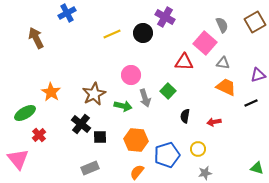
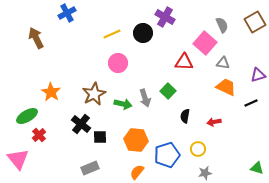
pink circle: moved 13 px left, 12 px up
green arrow: moved 2 px up
green ellipse: moved 2 px right, 3 px down
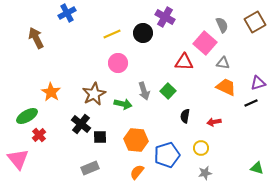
purple triangle: moved 8 px down
gray arrow: moved 1 px left, 7 px up
yellow circle: moved 3 px right, 1 px up
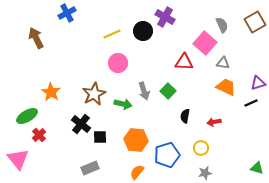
black circle: moved 2 px up
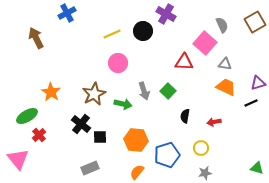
purple cross: moved 1 px right, 3 px up
gray triangle: moved 2 px right, 1 px down
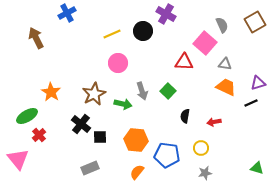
gray arrow: moved 2 px left
blue pentagon: rotated 25 degrees clockwise
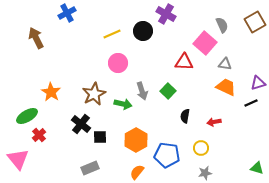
orange hexagon: rotated 25 degrees clockwise
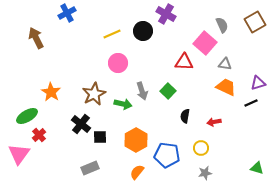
pink triangle: moved 1 px right, 5 px up; rotated 15 degrees clockwise
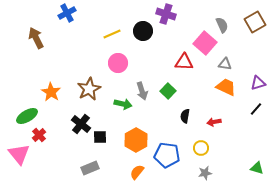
purple cross: rotated 12 degrees counterclockwise
brown star: moved 5 px left, 5 px up
black line: moved 5 px right, 6 px down; rotated 24 degrees counterclockwise
pink triangle: rotated 15 degrees counterclockwise
